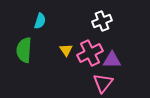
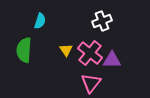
pink cross: rotated 25 degrees counterclockwise
pink triangle: moved 12 px left
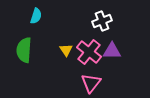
cyan semicircle: moved 4 px left, 5 px up
pink cross: moved 1 px left, 1 px up
purple triangle: moved 9 px up
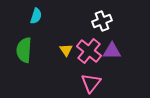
pink cross: moved 1 px up
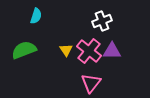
green semicircle: rotated 65 degrees clockwise
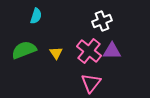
yellow triangle: moved 10 px left, 3 px down
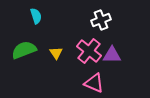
cyan semicircle: rotated 35 degrees counterclockwise
white cross: moved 1 px left, 1 px up
purple triangle: moved 4 px down
pink triangle: moved 3 px right; rotated 45 degrees counterclockwise
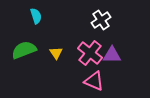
white cross: rotated 12 degrees counterclockwise
pink cross: moved 1 px right, 2 px down
pink triangle: moved 2 px up
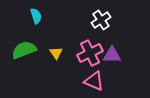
pink cross: rotated 25 degrees clockwise
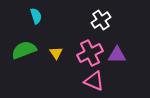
purple triangle: moved 5 px right
